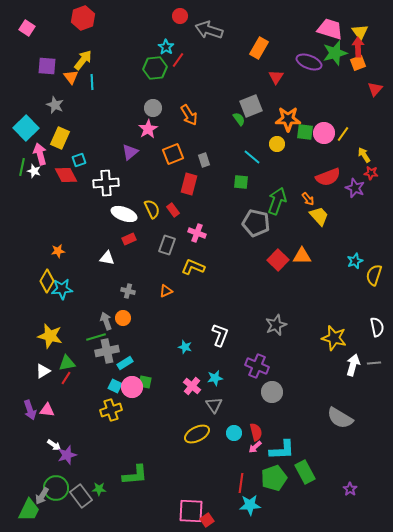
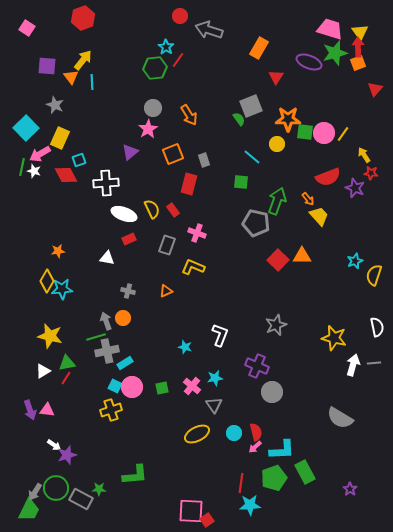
pink arrow at (40, 154): rotated 105 degrees counterclockwise
green square at (145, 382): moved 17 px right, 6 px down; rotated 24 degrees counterclockwise
gray arrow at (42, 496): moved 7 px left, 4 px up
gray rectangle at (81, 496): moved 3 px down; rotated 25 degrees counterclockwise
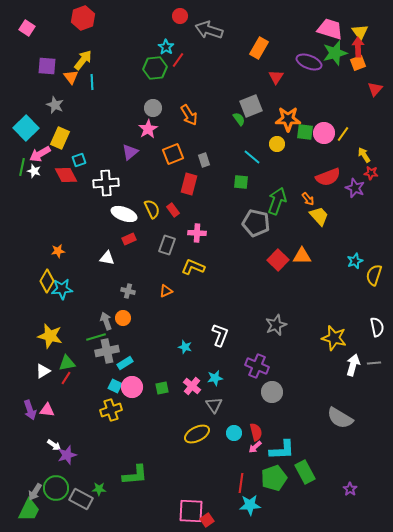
pink cross at (197, 233): rotated 18 degrees counterclockwise
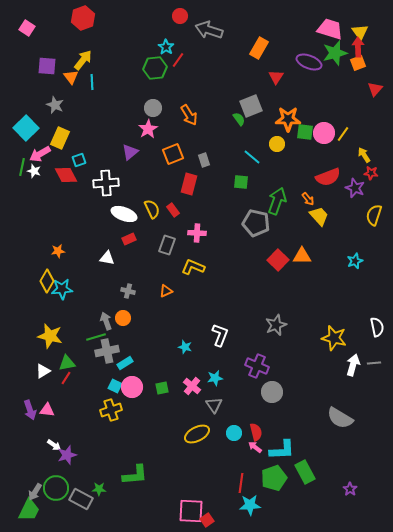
yellow semicircle at (374, 275): moved 60 px up
pink arrow at (255, 447): rotated 80 degrees clockwise
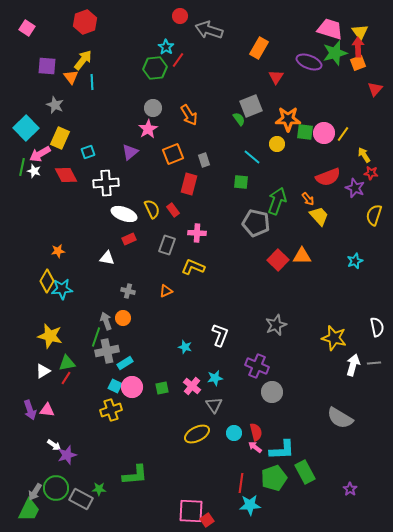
red hexagon at (83, 18): moved 2 px right, 4 px down
cyan square at (79, 160): moved 9 px right, 8 px up
green line at (96, 337): rotated 54 degrees counterclockwise
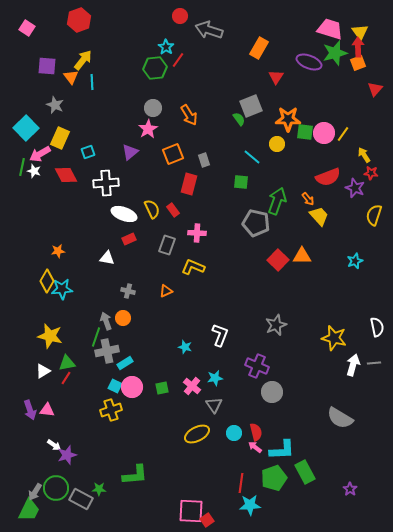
red hexagon at (85, 22): moved 6 px left, 2 px up
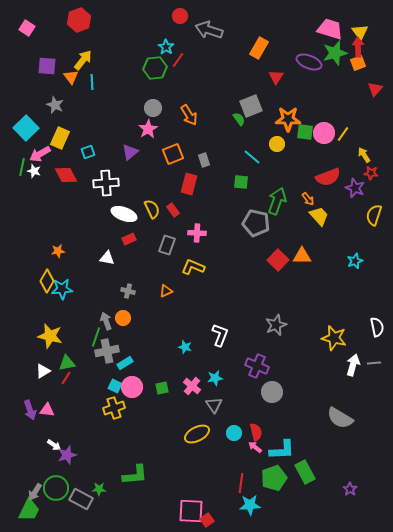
yellow cross at (111, 410): moved 3 px right, 2 px up
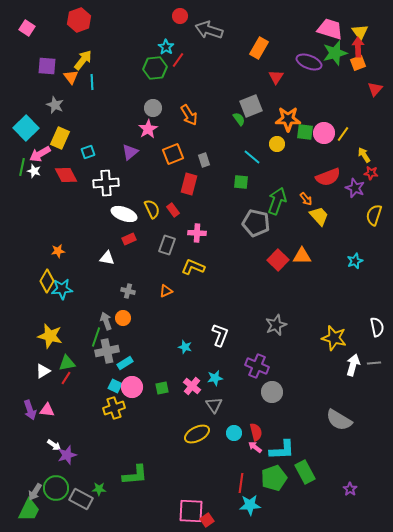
orange arrow at (308, 199): moved 2 px left
gray semicircle at (340, 418): moved 1 px left, 2 px down
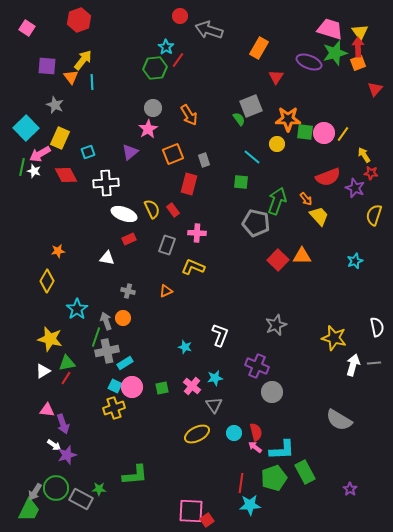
cyan star at (62, 289): moved 15 px right, 20 px down; rotated 30 degrees counterclockwise
yellow star at (50, 336): moved 3 px down
purple arrow at (30, 410): moved 33 px right, 14 px down
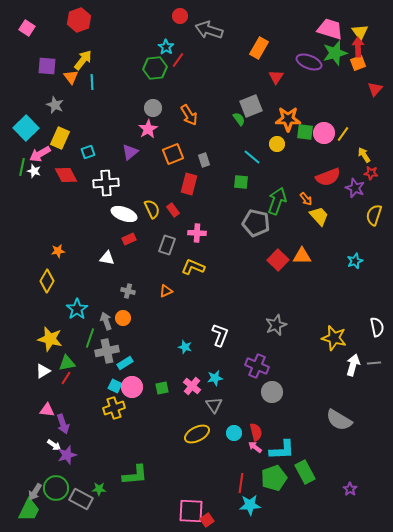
green line at (96, 337): moved 6 px left, 1 px down
